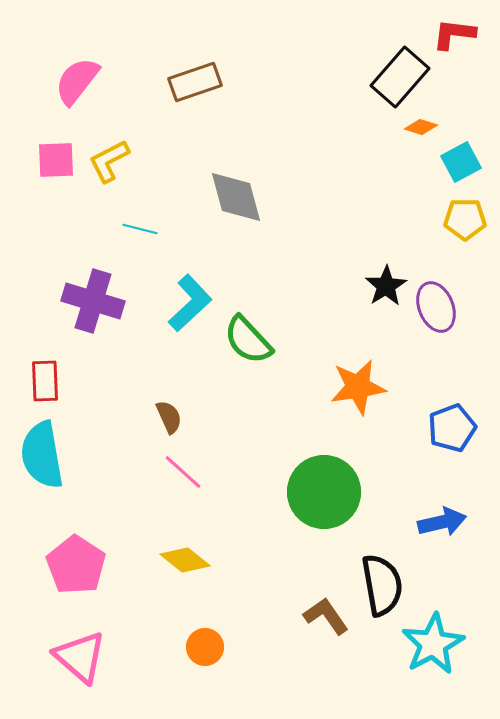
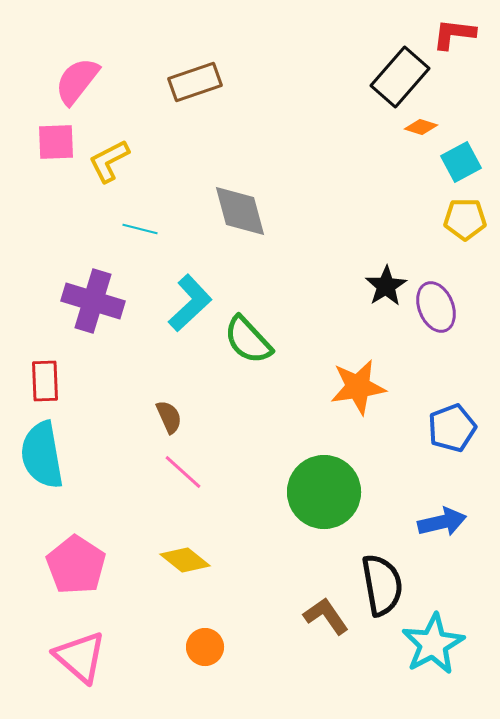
pink square: moved 18 px up
gray diamond: moved 4 px right, 14 px down
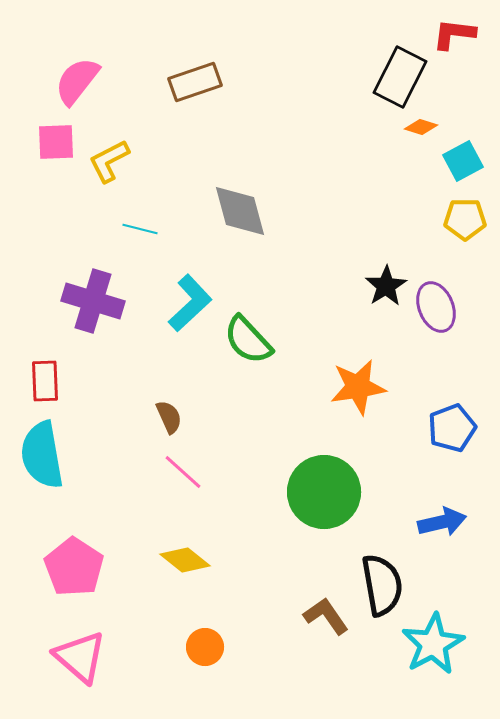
black rectangle: rotated 14 degrees counterclockwise
cyan square: moved 2 px right, 1 px up
pink pentagon: moved 2 px left, 2 px down
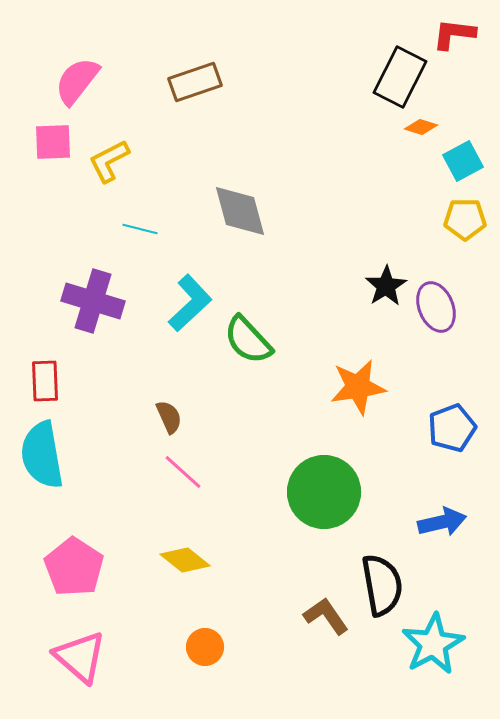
pink square: moved 3 px left
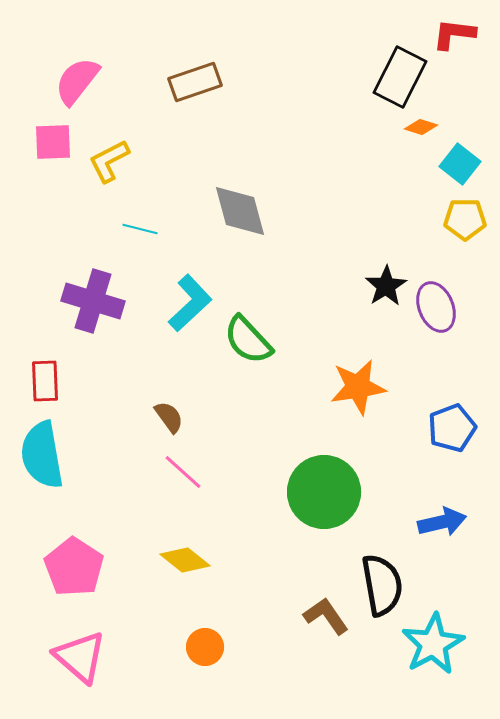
cyan square: moved 3 px left, 3 px down; rotated 24 degrees counterclockwise
brown semicircle: rotated 12 degrees counterclockwise
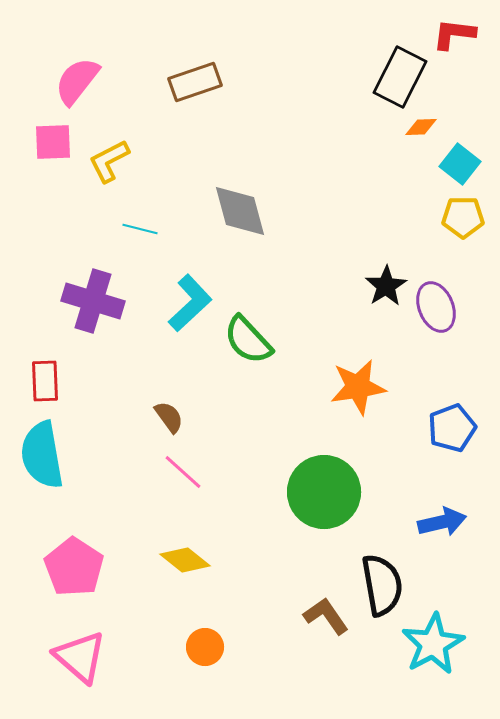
orange diamond: rotated 20 degrees counterclockwise
yellow pentagon: moved 2 px left, 2 px up
